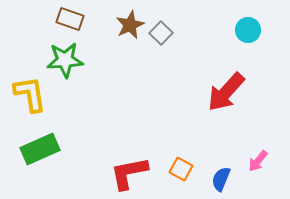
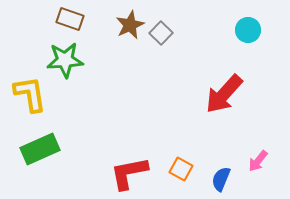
red arrow: moved 2 px left, 2 px down
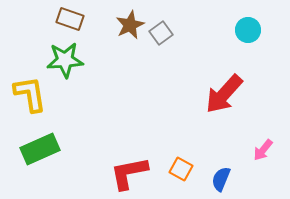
gray square: rotated 10 degrees clockwise
pink arrow: moved 5 px right, 11 px up
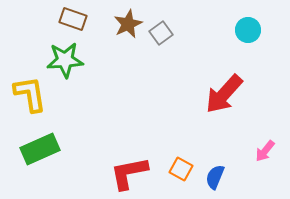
brown rectangle: moved 3 px right
brown star: moved 2 px left, 1 px up
pink arrow: moved 2 px right, 1 px down
blue semicircle: moved 6 px left, 2 px up
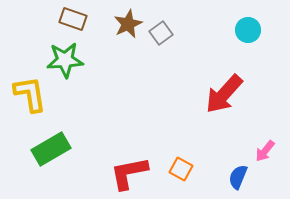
green rectangle: moved 11 px right; rotated 6 degrees counterclockwise
blue semicircle: moved 23 px right
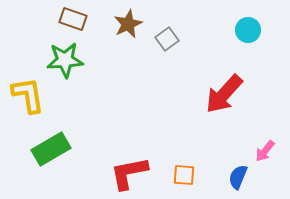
gray square: moved 6 px right, 6 px down
yellow L-shape: moved 2 px left, 1 px down
orange square: moved 3 px right, 6 px down; rotated 25 degrees counterclockwise
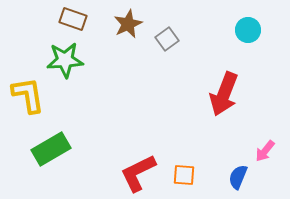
red arrow: rotated 21 degrees counterclockwise
red L-shape: moved 9 px right; rotated 15 degrees counterclockwise
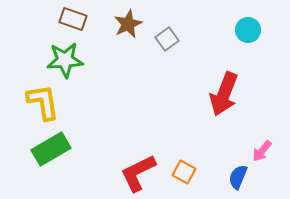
yellow L-shape: moved 15 px right, 7 px down
pink arrow: moved 3 px left
orange square: moved 3 px up; rotated 25 degrees clockwise
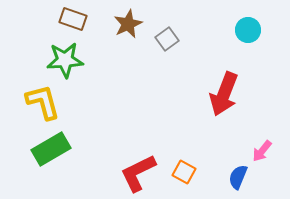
yellow L-shape: rotated 6 degrees counterclockwise
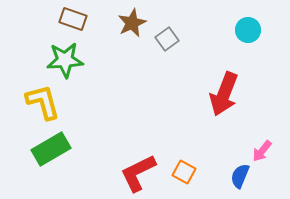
brown star: moved 4 px right, 1 px up
blue semicircle: moved 2 px right, 1 px up
